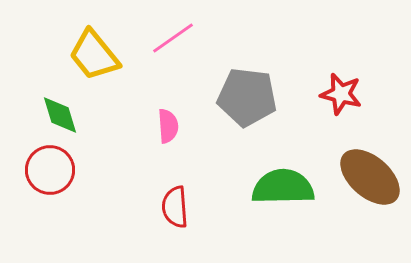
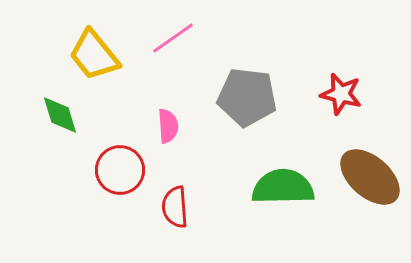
red circle: moved 70 px right
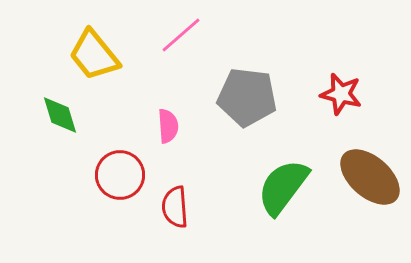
pink line: moved 8 px right, 3 px up; rotated 6 degrees counterclockwise
red circle: moved 5 px down
green semicircle: rotated 52 degrees counterclockwise
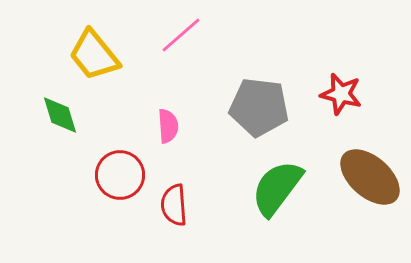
gray pentagon: moved 12 px right, 10 px down
green semicircle: moved 6 px left, 1 px down
red semicircle: moved 1 px left, 2 px up
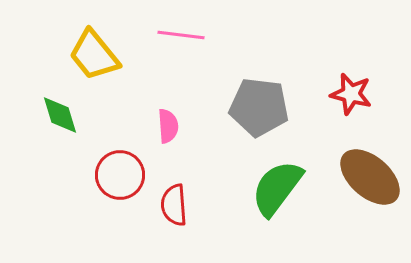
pink line: rotated 48 degrees clockwise
red star: moved 10 px right
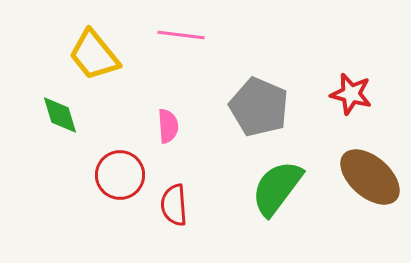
gray pentagon: rotated 16 degrees clockwise
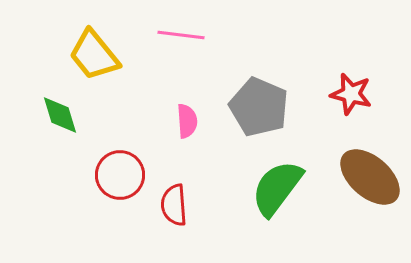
pink semicircle: moved 19 px right, 5 px up
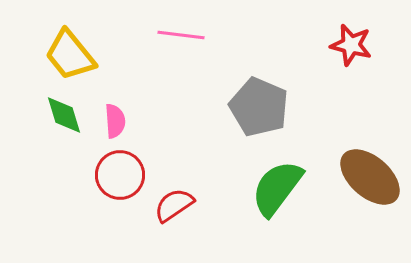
yellow trapezoid: moved 24 px left
red star: moved 49 px up
green diamond: moved 4 px right
pink semicircle: moved 72 px left
red semicircle: rotated 60 degrees clockwise
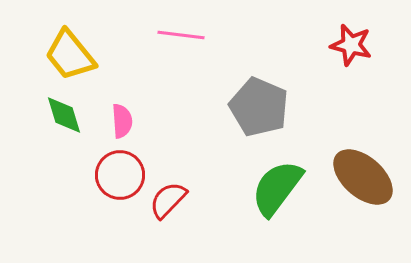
pink semicircle: moved 7 px right
brown ellipse: moved 7 px left
red semicircle: moved 6 px left, 5 px up; rotated 12 degrees counterclockwise
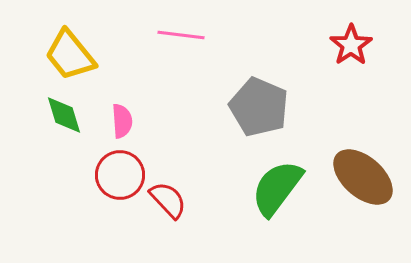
red star: rotated 24 degrees clockwise
red semicircle: rotated 93 degrees clockwise
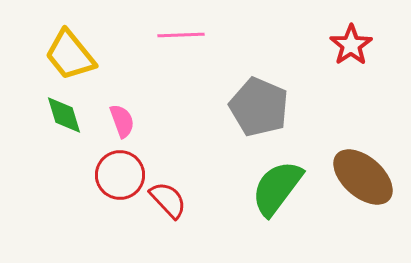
pink line: rotated 9 degrees counterclockwise
pink semicircle: rotated 16 degrees counterclockwise
